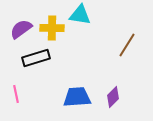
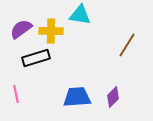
yellow cross: moved 1 px left, 3 px down
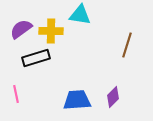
brown line: rotated 15 degrees counterclockwise
blue trapezoid: moved 3 px down
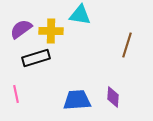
purple diamond: rotated 40 degrees counterclockwise
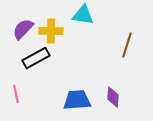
cyan triangle: moved 3 px right
purple semicircle: moved 2 px right; rotated 10 degrees counterclockwise
black rectangle: rotated 12 degrees counterclockwise
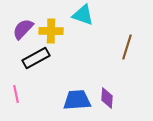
cyan triangle: rotated 10 degrees clockwise
brown line: moved 2 px down
purple diamond: moved 6 px left, 1 px down
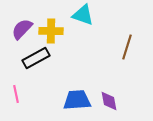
purple semicircle: moved 1 px left
purple diamond: moved 2 px right, 3 px down; rotated 15 degrees counterclockwise
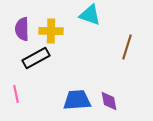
cyan triangle: moved 7 px right
purple semicircle: rotated 45 degrees counterclockwise
